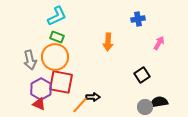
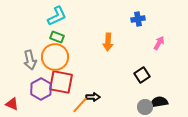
red triangle: moved 27 px left
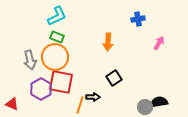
black square: moved 28 px left, 3 px down
orange line: rotated 24 degrees counterclockwise
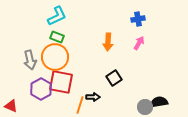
pink arrow: moved 20 px left
red triangle: moved 1 px left, 2 px down
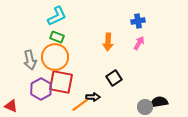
blue cross: moved 2 px down
orange line: rotated 36 degrees clockwise
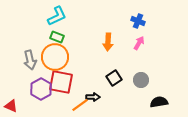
blue cross: rotated 32 degrees clockwise
gray circle: moved 4 px left, 27 px up
